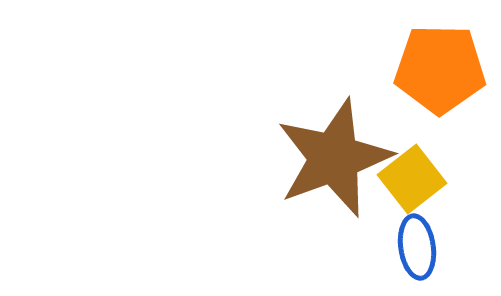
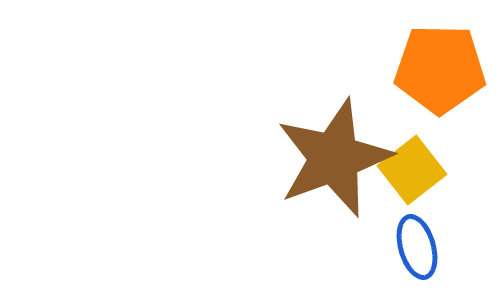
yellow square: moved 9 px up
blue ellipse: rotated 8 degrees counterclockwise
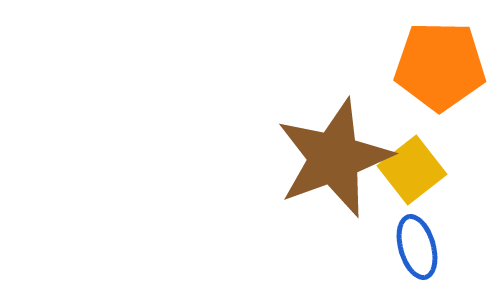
orange pentagon: moved 3 px up
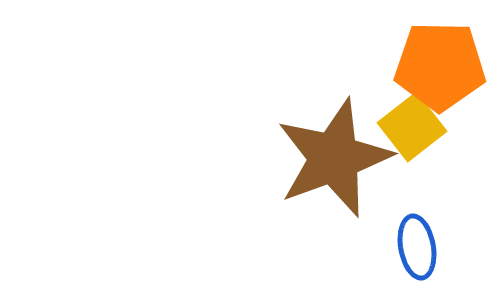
yellow square: moved 43 px up
blue ellipse: rotated 6 degrees clockwise
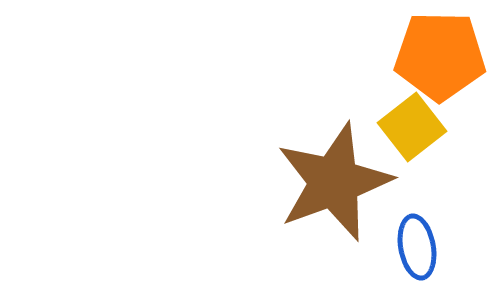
orange pentagon: moved 10 px up
brown star: moved 24 px down
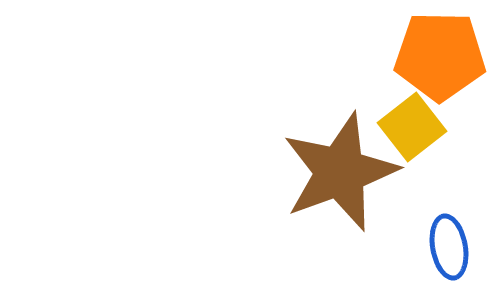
brown star: moved 6 px right, 10 px up
blue ellipse: moved 32 px right
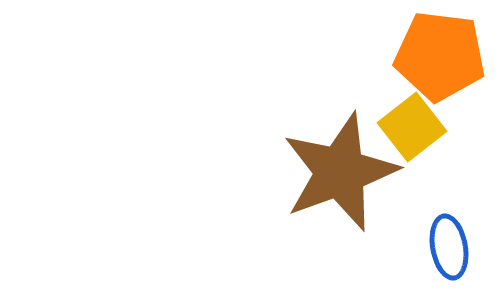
orange pentagon: rotated 6 degrees clockwise
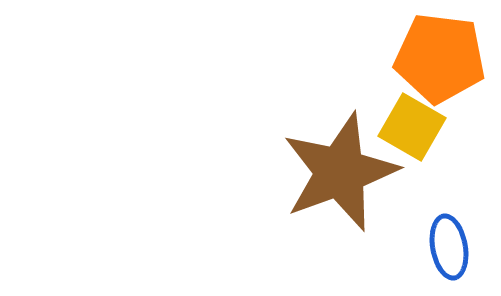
orange pentagon: moved 2 px down
yellow square: rotated 22 degrees counterclockwise
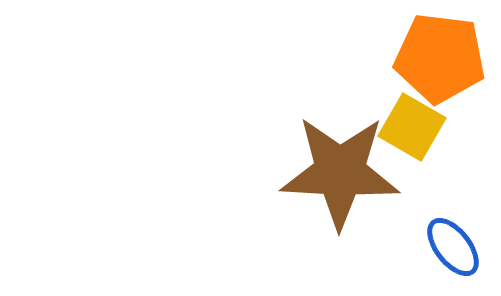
brown star: rotated 23 degrees clockwise
blue ellipse: moved 4 px right; rotated 28 degrees counterclockwise
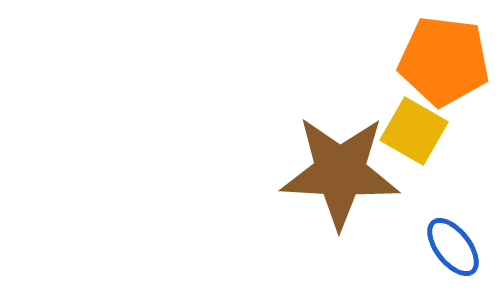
orange pentagon: moved 4 px right, 3 px down
yellow square: moved 2 px right, 4 px down
